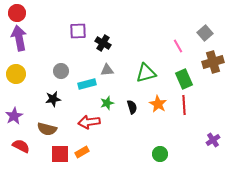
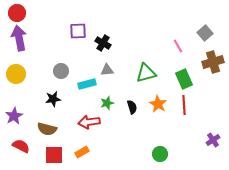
red square: moved 6 px left, 1 px down
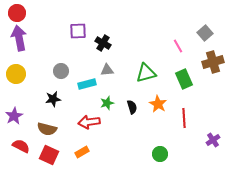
red line: moved 13 px down
red square: moved 5 px left; rotated 24 degrees clockwise
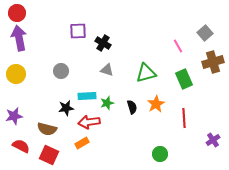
gray triangle: rotated 24 degrees clockwise
cyan rectangle: moved 12 px down; rotated 12 degrees clockwise
black star: moved 13 px right, 9 px down
orange star: moved 2 px left; rotated 12 degrees clockwise
purple star: rotated 18 degrees clockwise
orange rectangle: moved 9 px up
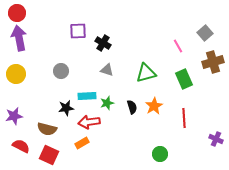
orange star: moved 2 px left, 2 px down
purple cross: moved 3 px right, 1 px up; rotated 32 degrees counterclockwise
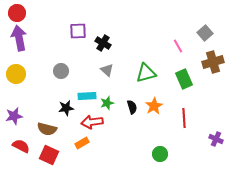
gray triangle: rotated 24 degrees clockwise
red arrow: moved 3 px right
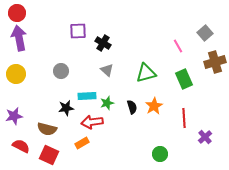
brown cross: moved 2 px right
purple cross: moved 11 px left, 2 px up; rotated 24 degrees clockwise
